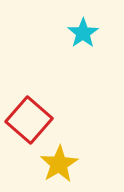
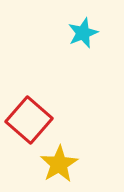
cyan star: rotated 12 degrees clockwise
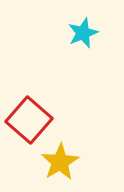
yellow star: moved 1 px right, 2 px up
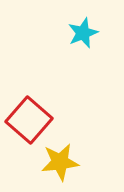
yellow star: rotated 24 degrees clockwise
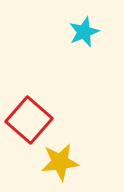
cyan star: moved 1 px right, 1 px up
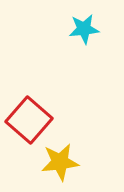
cyan star: moved 3 px up; rotated 16 degrees clockwise
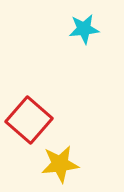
yellow star: moved 2 px down
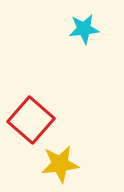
red square: moved 2 px right
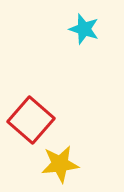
cyan star: rotated 24 degrees clockwise
